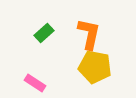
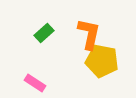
yellow pentagon: moved 7 px right, 6 px up
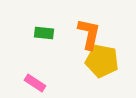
green rectangle: rotated 48 degrees clockwise
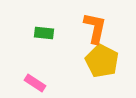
orange L-shape: moved 6 px right, 6 px up
yellow pentagon: rotated 16 degrees clockwise
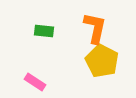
green rectangle: moved 2 px up
pink rectangle: moved 1 px up
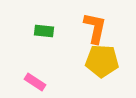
yellow pentagon: rotated 24 degrees counterclockwise
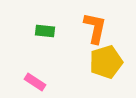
green rectangle: moved 1 px right
yellow pentagon: moved 4 px right, 1 px down; rotated 20 degrees counterclockwise
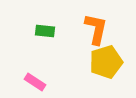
orange L-shape: moved 1 px right, 1 px down
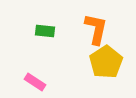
yellow pentagon: rotated 16 degrees counterclockwise
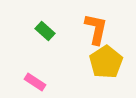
green rectangle: rotated 36 degrees clockwise
